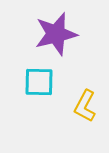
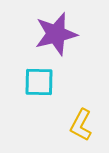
yellow L-shape: moved 4 px left, 19 px down
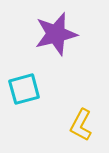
cyan square: moved 15 px left, 7 px down; rotated 16 degrees counterclockwise
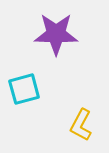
purple star: rotated 15 degrees clockwise
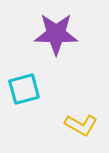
yellow L-shape: rotated 88 degrees counterclockwise
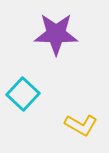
cyan square: moved 1 px left, 5 px down; rotated 32 degrees counterclockwise
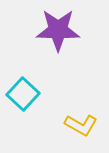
purple star: moved 2 px right, 4 px up
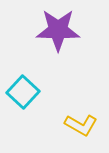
cyan square: moved 2 px up
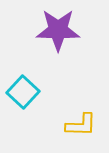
yellow L-shape: rotated 28 degrees counterclockwise
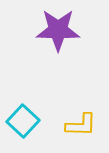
cyan square: moved 29 px down
